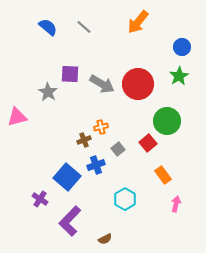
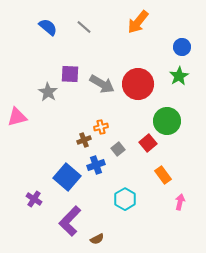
purple cross: moved 6 px left
pink arrow: moved 4 px right, 2 px up
brown semicircle: moved 8 px left
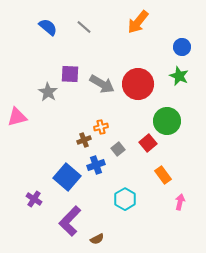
green star: rotated 18 degrees counterclockwise
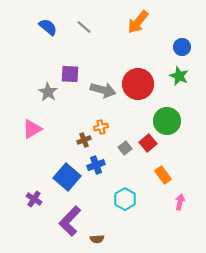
gray arrow: moved 1 px right, 6 px down; rotated 15 degrees counterclockwise
pink triangle: moved 15 px right, 12 px down; rotated 15 degrees counterclockwise
gray square: moved 7 px right, 1 px up
brown semicircle: rotated 24 degrees clockwise
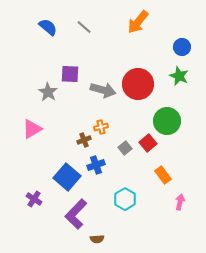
purple L-shape: moved 6 px right, 7 px up
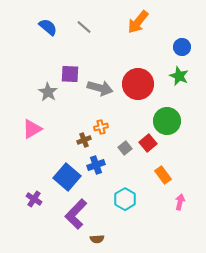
gray arrow: moved 3 px left, 2 px up
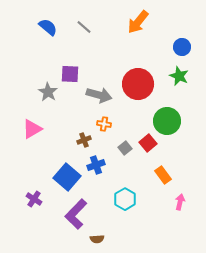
gray arrow: moved 1 px left, 7 px down
orange cross: moved 3 px right, 3 px up; rotated 24 degrees clockwise
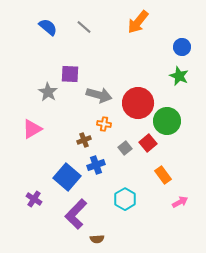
red circle: moved 19 px down
pink arrow: rotated 49 degrees clockwise
